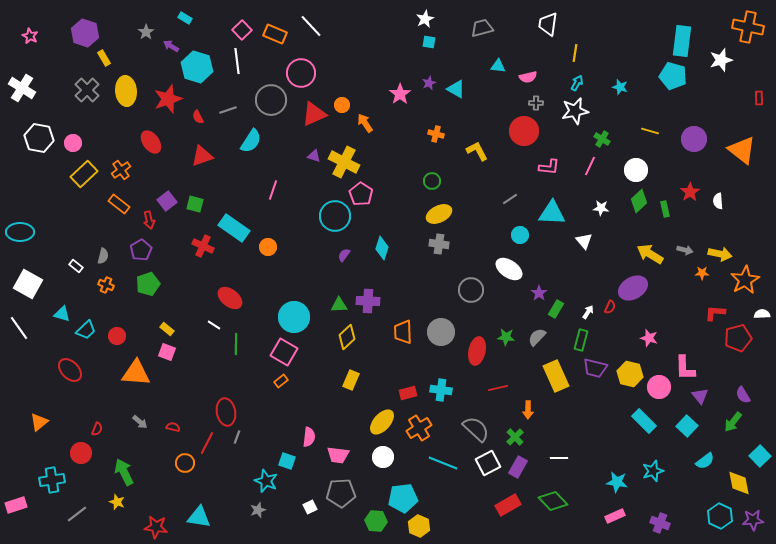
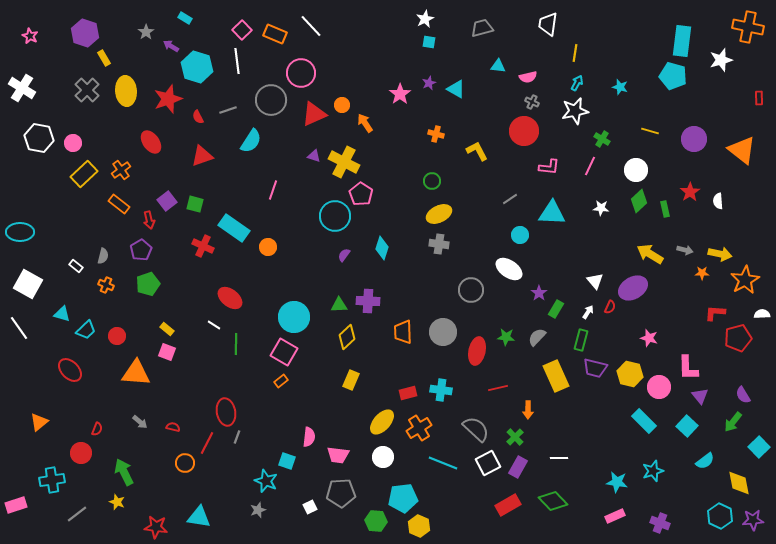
gray cross at (536, 103): moved 4 px left, 1 px up; rotated 24 degrees clockwise
white triangle at (584, 241): moved 11 px right, 40 px down
gray circle at (441, 332): moved 2 px right
pink L-shape at (685, 368): moved 3 px right
cyan square at (760, 456): moved 1 px left, 9 px up
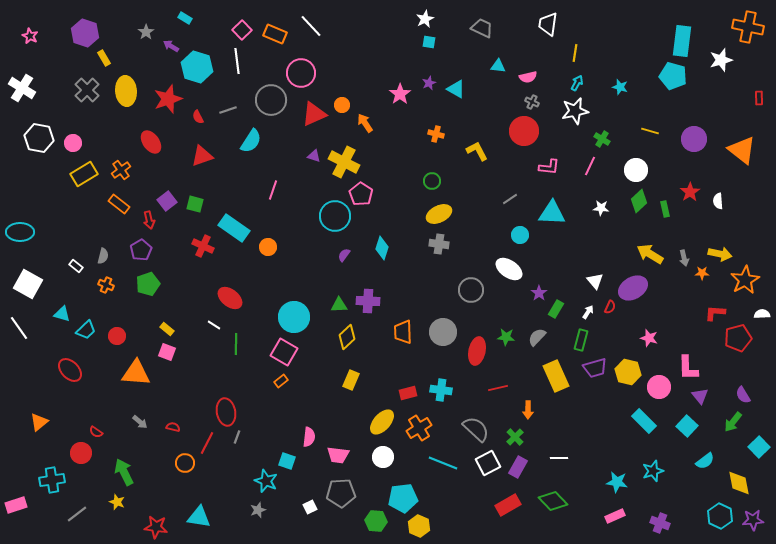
gray trapezoid at (482, 28): rotated 40 degrees clockwise
yellow rectangle at (84, 174): rotated 12 degrees clockwise
gray arrow at (685, 250): moved 1 px left, 8 px down; rotated 63 degrees clockwise
purple trapezoid at (595, 368): rotated 30 degrees counterclockwise
yellow hexagon at (630, 374): moved 2 px left, 2 px up
red semicircle at (97, 429): moved 1 px left, 3 px down; rotated 104 degrees clockwise
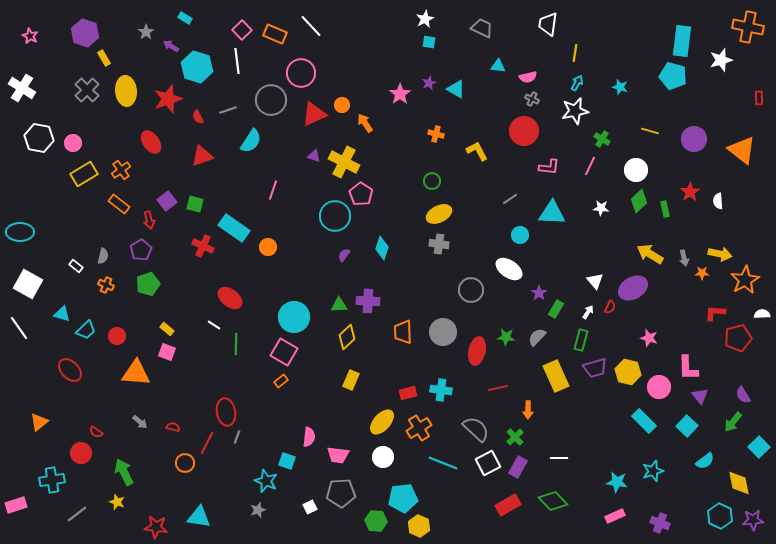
gray cross at (532, 102): moved 3 px up
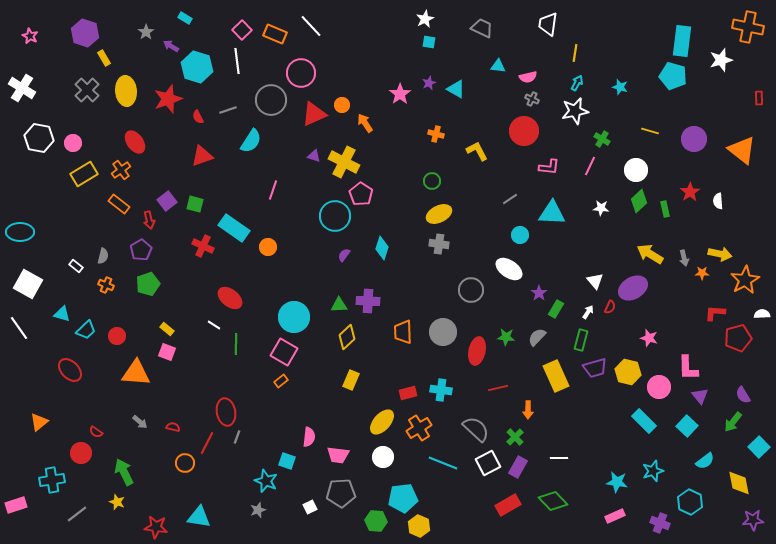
red ellipse at (151, 142): moved 16 px left
cyan hexagon at (720, 516): moved 30 px left, 14 px up
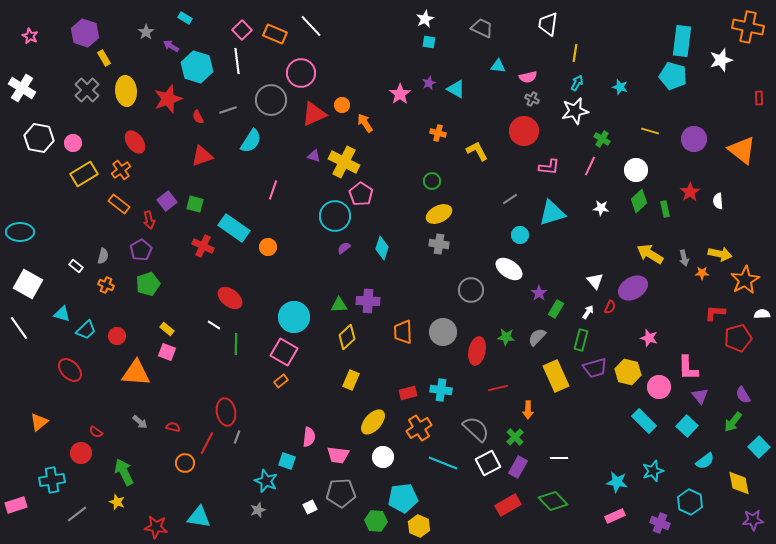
orange cross at (436, 134): moved 2 px right, 1 px up
cyan triangle at (552, 213): rotated 20 degrees counterclockwise
purple semicircle at (344, 255): moved 7 px up; rotated 16 degrees clockwise
yellow ellipse at (382, 422): moved 9 px left
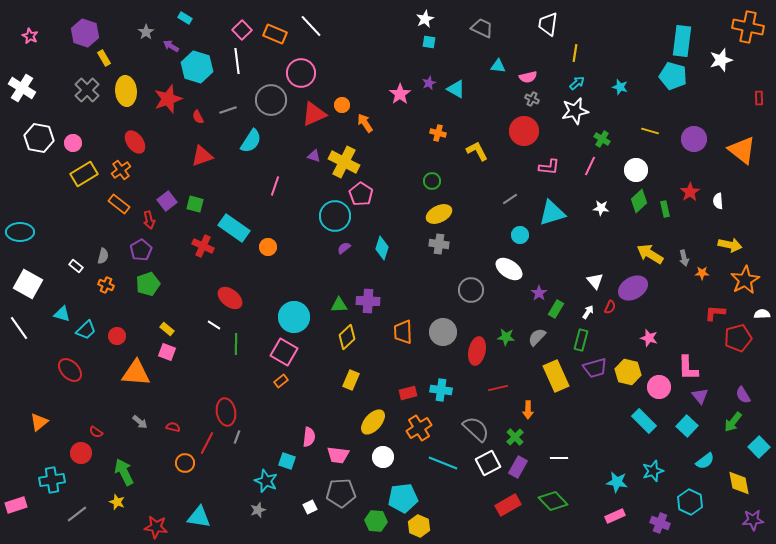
cyan arrow at (577, 83): rotated 21 degrees clockwise
pink line at (273, 190): moved 2 px right, 4 px up
yellow arrow at (720, 254): moved 10 px right, 9 px up
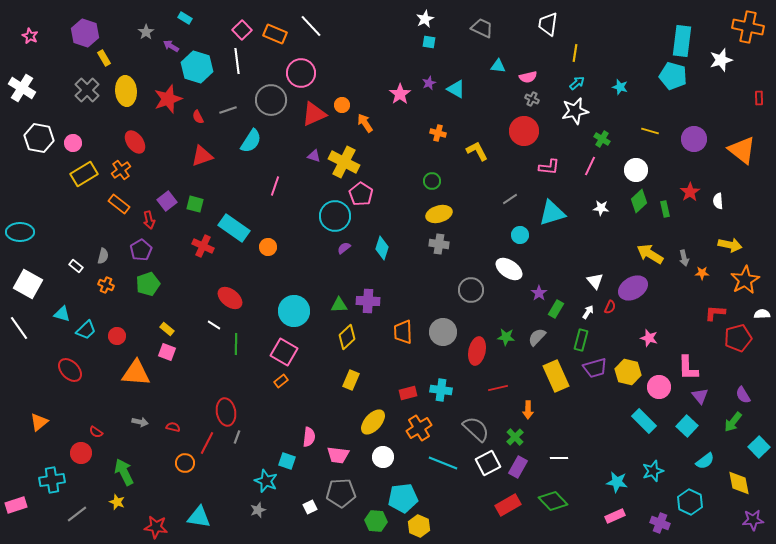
yellow ellipse at (439, 214): rotated 10 degrees clockwise
cyan circle at (294, 317): moved 6 px up
gray arrow at (140, 422): rotated 28 degrees counterclockwise
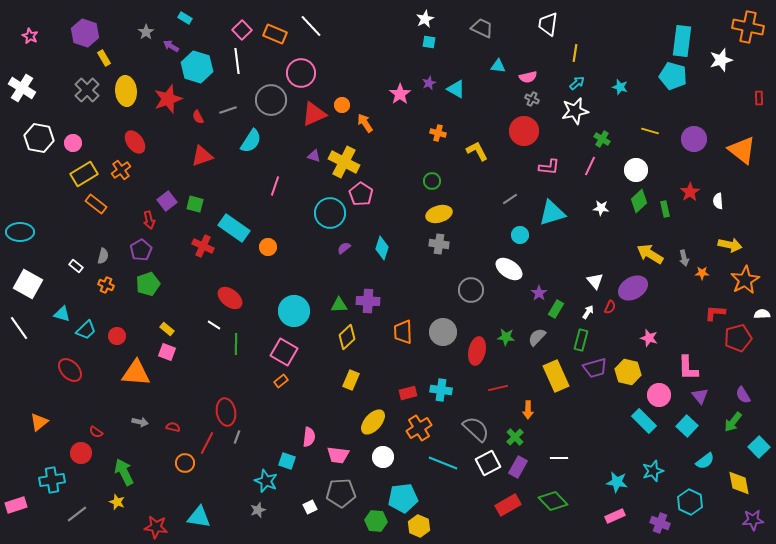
orange rectangle at (119, 204): moved 23 px left
cyan circle at (335, 216): moved 5 px left, 3 px up
pink circle at (659, 387): moved 8 px down
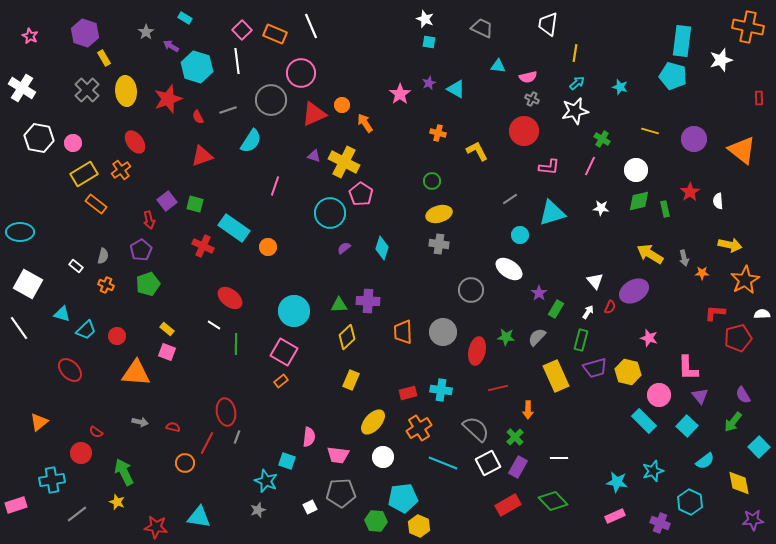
white star at (425, 19): rotated 24 degrees counterclockwise
white line at (311, 26): rotated 20 degrees clockwise
green diamond at (639, 201): rotated 30 degrees clockwise
purple ellipse at (633, 288): moved 1 px right, 3 px down
